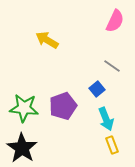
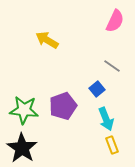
green star: moved 2 px down
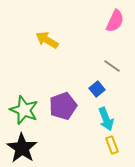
green star: rotated 16 degrees clockwise
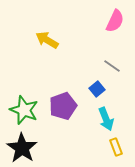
yellow rectangle: moved 4 px right, 2 px down
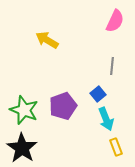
gray line: rotated 60 degrees clockwise
blue square: moved 1 px right, 5 px down
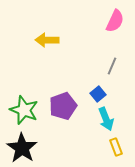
yellow arrow: rotated 30 degrees counterclockwise
gray line: rotated 18 degrees clockwise
